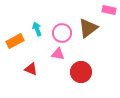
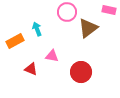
pink circle: moved 5 px right, 21 px up
pink triangle: moved 6 px left, 2 px down
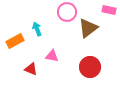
red circle: moved 9 px right, 5 px up
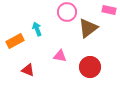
pink triangle: moved 8 px right
red triangle: moved 3 px left, 1 px down
